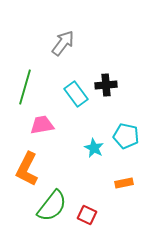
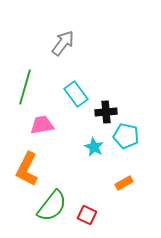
black cross: moved 27 px down
cyan star: moved 1 px up
orange rectangle: rotated 18 degrees counterclockwise
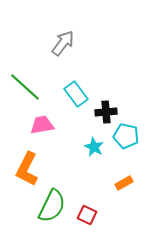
green line: rotated 64 degrees counterclockwise
green semicircle: rotated 12 degrees counterclockwise
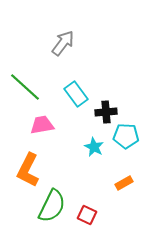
cyan pentagon: rotated 10 degrees counterclockwise
orange L-shape: moved 1 px right, 1 px down
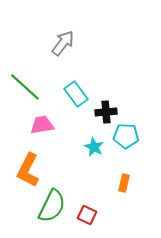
orange rectangle: rotated 48 degrees counterclockwise
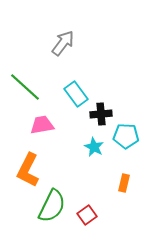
black cross: moved 5 px left, 2 px down
red square: rotated 30 degrees clockwise
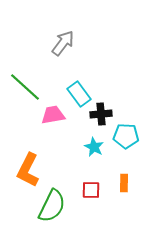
cyan rectangle: moved 3 px right
pink trapezoid: moved 11 px right, 10 px up
orange rectangle: rotated 12 degrees counterclockwise
red square: moved 4 px right, 25 px up; rotated 36 degrees clockwise
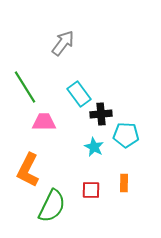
green line: rotated 16 degrees clockwise
pink trapezoid: moved 9 px left, 7 px down; rotated 10 degrees clockwise
cyan pentagon: moved 1 px up
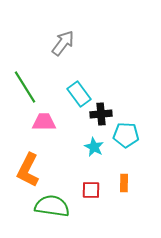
green semicircle: rotated 108 degrees counterclockwise
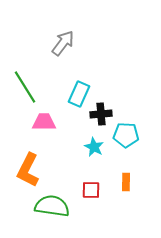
cyan rectangle: rotated 60 degrees clockwise
orange rectangle: moved 2 px right, 1 px up
